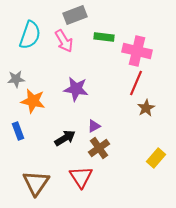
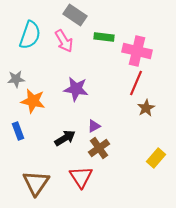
gray rectangle: rotated 55 degrees clockwise
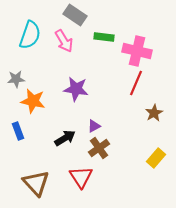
brown star: moved 8 px right, 5 px down
brown triangle: rotated 16 degrees counterclockwise
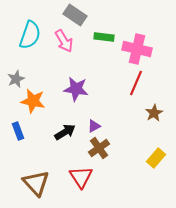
pink cross: moved 2 px up
gray star: rotated 18 degrees counterclockwise
black arrow: moved 6 px up
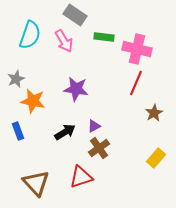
red triangle: rotated 45 degrees clockwise
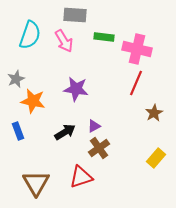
gray rectangle: rotated 30 degrees counterclockwise
brown triangle: rotated 12 degrees clockwise
